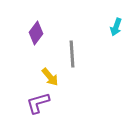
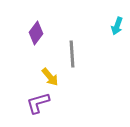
cyan arrow: moved 1 px right, 1 px up
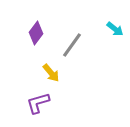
cyan arrow: moved 2 px left, 3 px down; rotated 72 degrees counterclockwise
gray line: moved 9 px up; rotated 40 degrees clockwise
yellow arrow: moved 1 px right, 4 px up
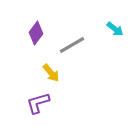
gray line: rotated 24 degrees clockwise
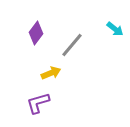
gray line: rotated 20 degrees counterclockwise
yellow arrow: rotated 72 degrees counterclockwise
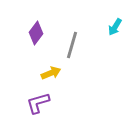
cyan arrow: moved 2 px up; rotated 84 degrees clockwise
gray line: rotated 24 degrees counterclockwise
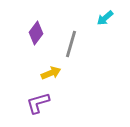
cyan arrow: moved 10 px left, 9 px up; rotated 18 degrees clockwise
gray line: moved 1 px left, 1 px up
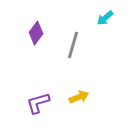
gray line: moved 2 px right, 1 px down
yellow arrow: moved 28 px right, 24 px down
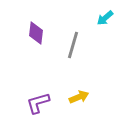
purple diamond: rotated 30 degrees counterclockwise
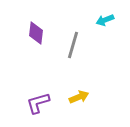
cyan arrow: moved 2 px down; rotated 18 degrees clockwise
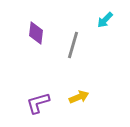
cyan arrow: rotated 24 degrees counterclockwise
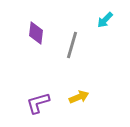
gray line: moved 1 px left
